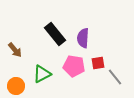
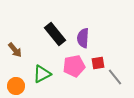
pink pentagon: rotated 20 degrees counterclockwise
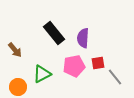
black rectangle: moved 1 px left, 1 px up
orange circle: moved 2 px right, 1 px down
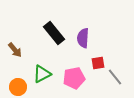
pink pentagon: moved 12 px down
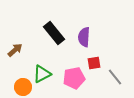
purple semicircle: moved 1 px right, 1 px up
brown arrow: rotated 91 degrees counterclockwise
red square: moved 4 px left
orange circle: moved 5 px right
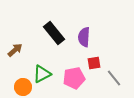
gray line: moved 1 px left, 1 px down
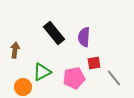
brown arrow: rotated 42 degrees counterclockwise
green triangle: moved 2 px up
